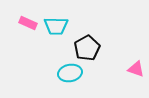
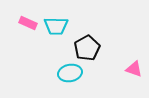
pink triangle: moved 2 px left
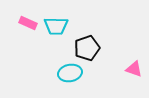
black pentagon: rotated 10 degrees clockwise
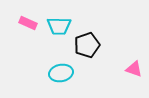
cyan trapezoid: moved 3 px right
black pentagon: moved 3 px up
cyan ellipse: moved 9 px left
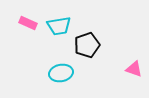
cyan trapezoid: rotated 10 degrees counterclockwise
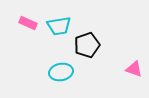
cyan ellipse: moved 1 px up
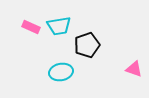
pink rectangle: moved 3 px right, 4 px down
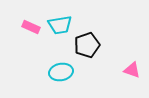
cyan trapezoid: moved 1 px right, 1 px up
pink triangle: moved 2 px left, 1 px down
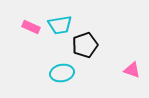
black pentagon: moved 2 px left
cyan ellipse: moved 1 px right, 1 px down
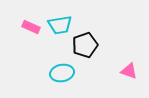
pink triangle: moved 3 px left, 1 px down
